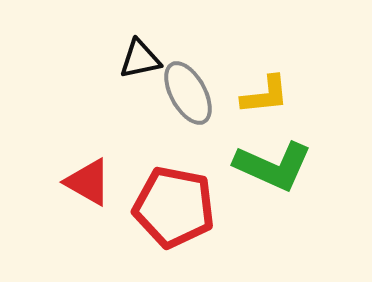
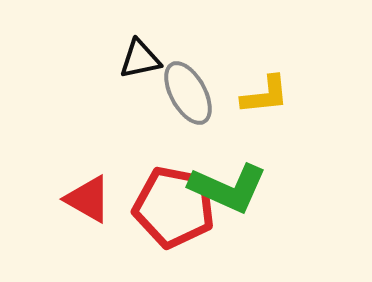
green L-shape: moved 45 px left, 22 px down
red triangle: moved 17 px down
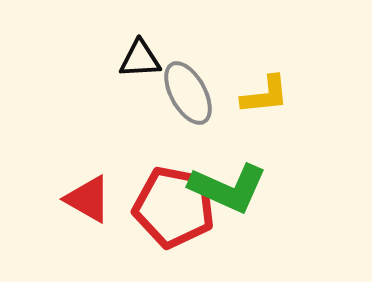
black triangle: rotated 9 degrees clockwise
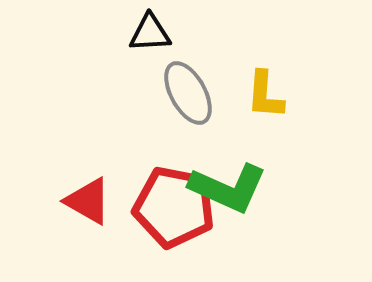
black triangle: moved 10 px right, 26 px up
yellow L-shape: rotated 100 degrees clockwise
red triangle: moved 2 px down
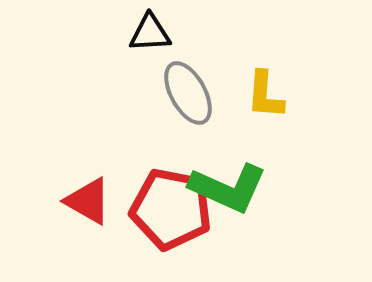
red pentagon: moved 3 px left, 2 px down
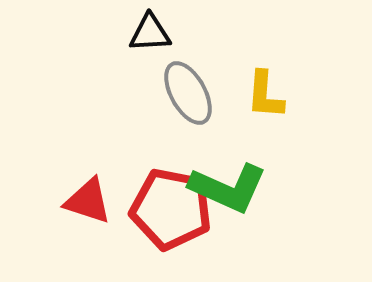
red triangle: rotated 12 degrees counterclockwise
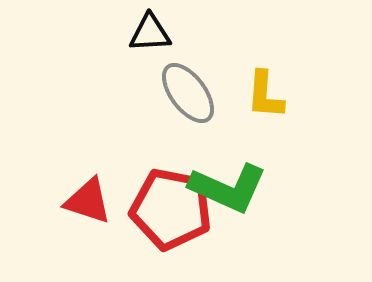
gray ellipse: rotated 8 degrees counterclockwise
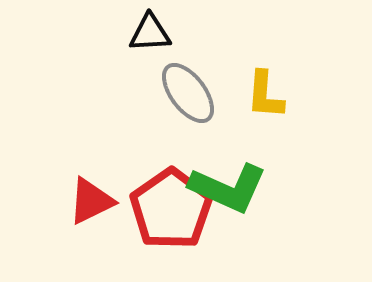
red triangle: moved 3 px right; rotated 44 degrees counterclockwise
red pentagon: rotated 26 degrees clockwise
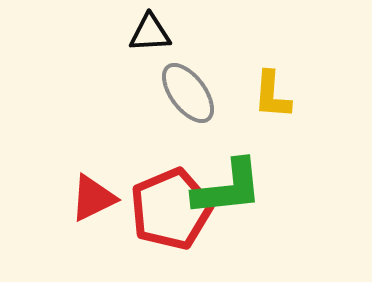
yellow L-shape: moved 7 px right
green L-shape: rotated 30 degrees counterclockwise
red triangle: moved 2 px right, 3 px up
red pentagon: rotated 12 degrees clockwise
